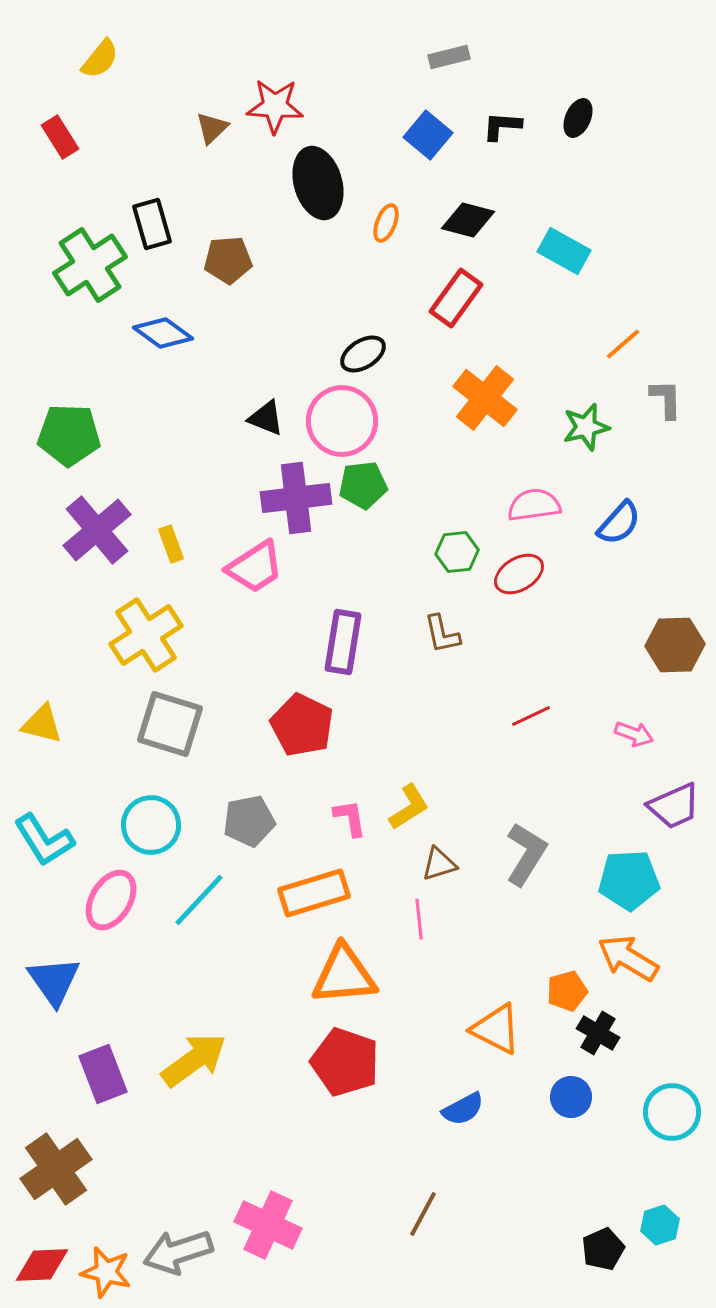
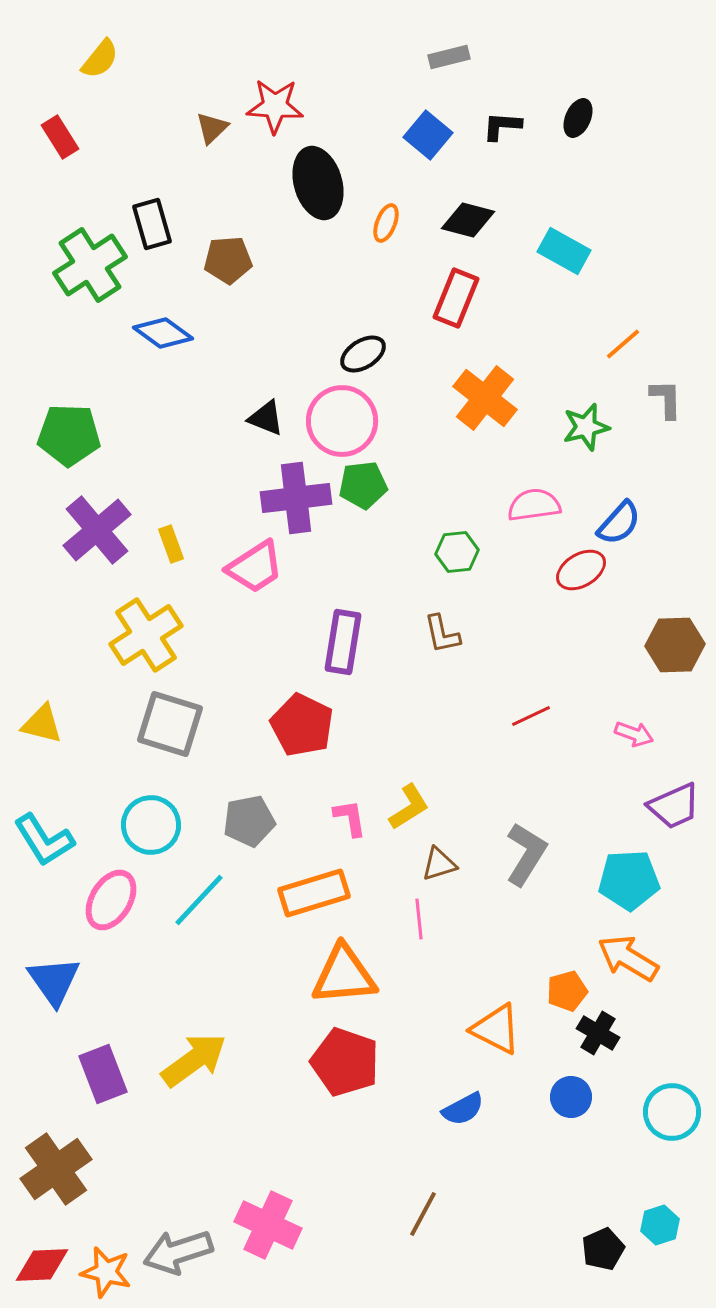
red rectangle at (456, 298): rotated 14 degrees counterclockwise
red ellipse at (519, 574): moved 62 px right, 4 px up
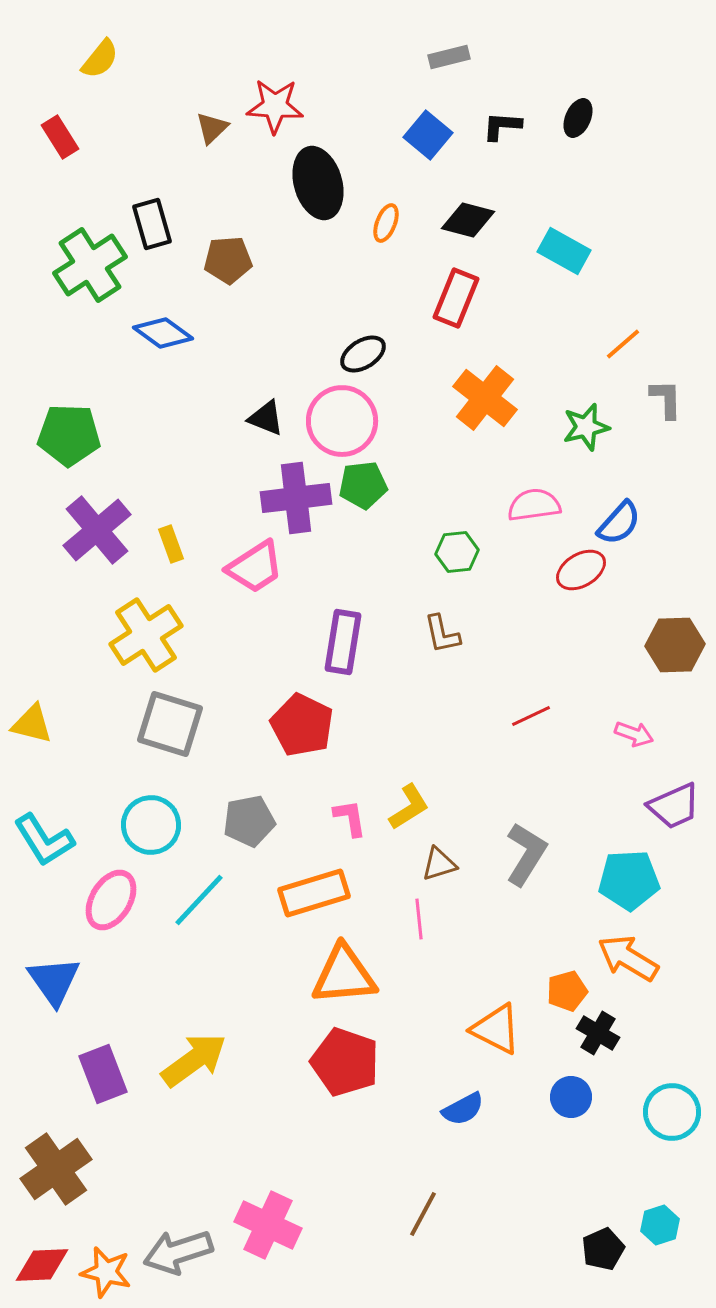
yellow triangle at (42, 724): moved 10 px left
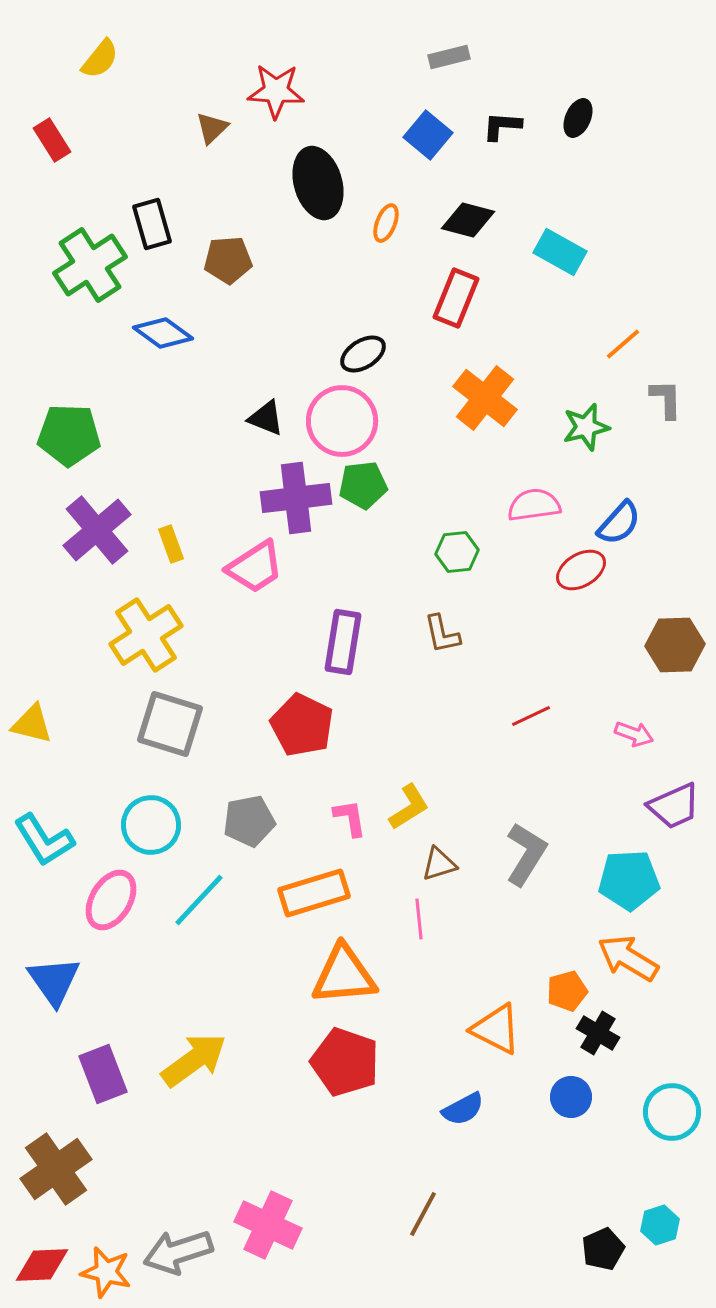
red star at (275, 106): moved 1 px right, 15 px up
red rectangle at (60, 137): moved 8 px left, 3 px down
cyan rectangle at (564, 251): moved 4 px left, 1 px down
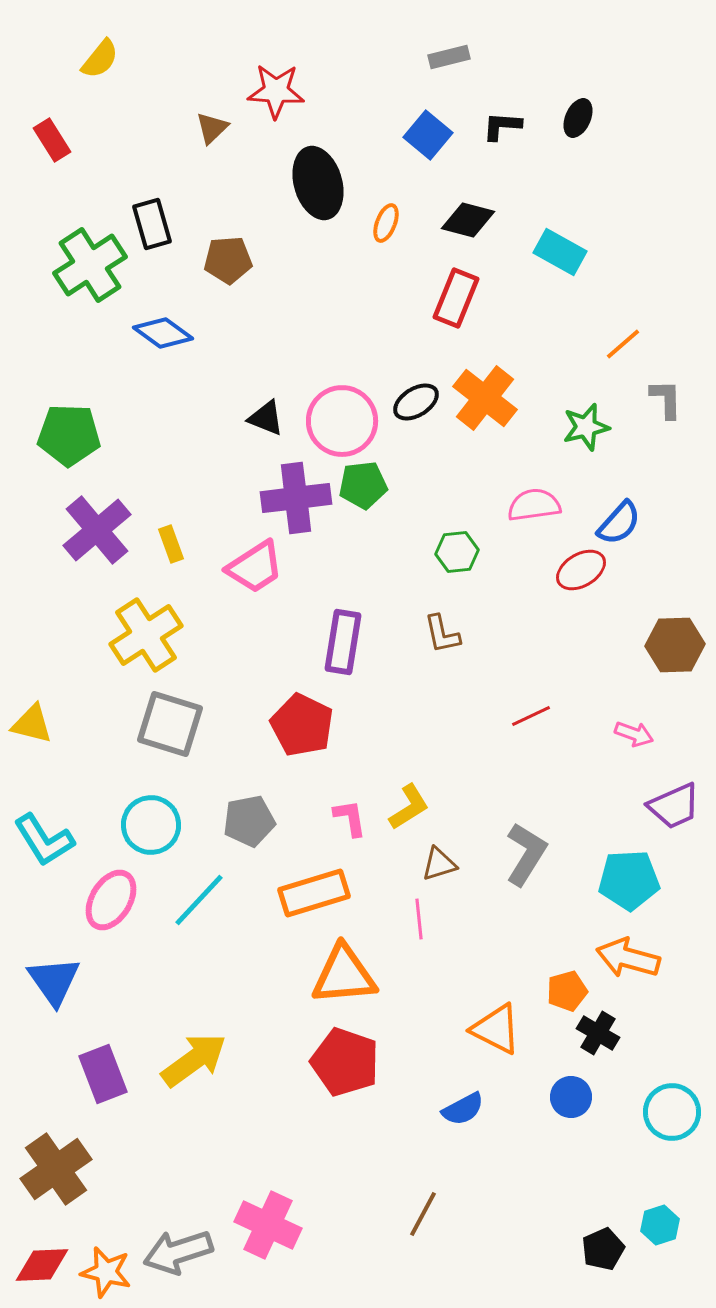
black ellipse at (363, 354): moved 53 px right, 48 px down
orange arrow at (628, 958): rotated 16 degrees counterclockwise
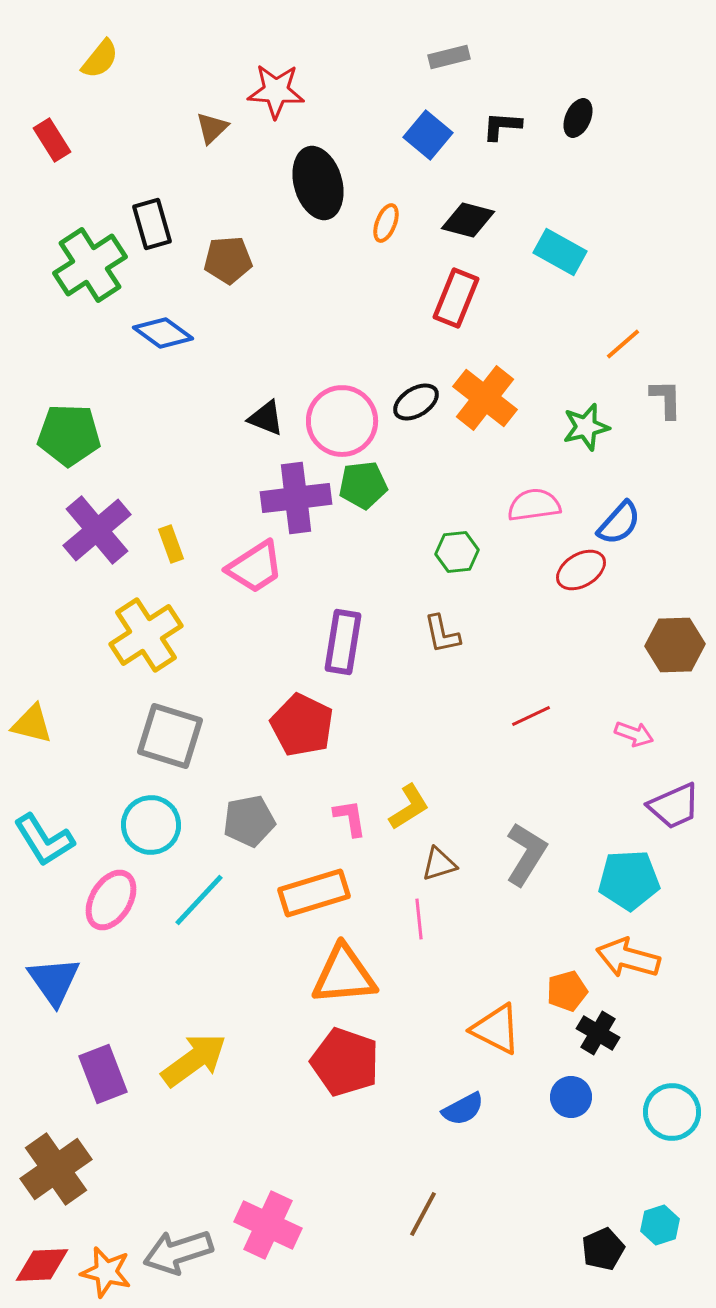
gray square at (170, 724): moved 12 px down
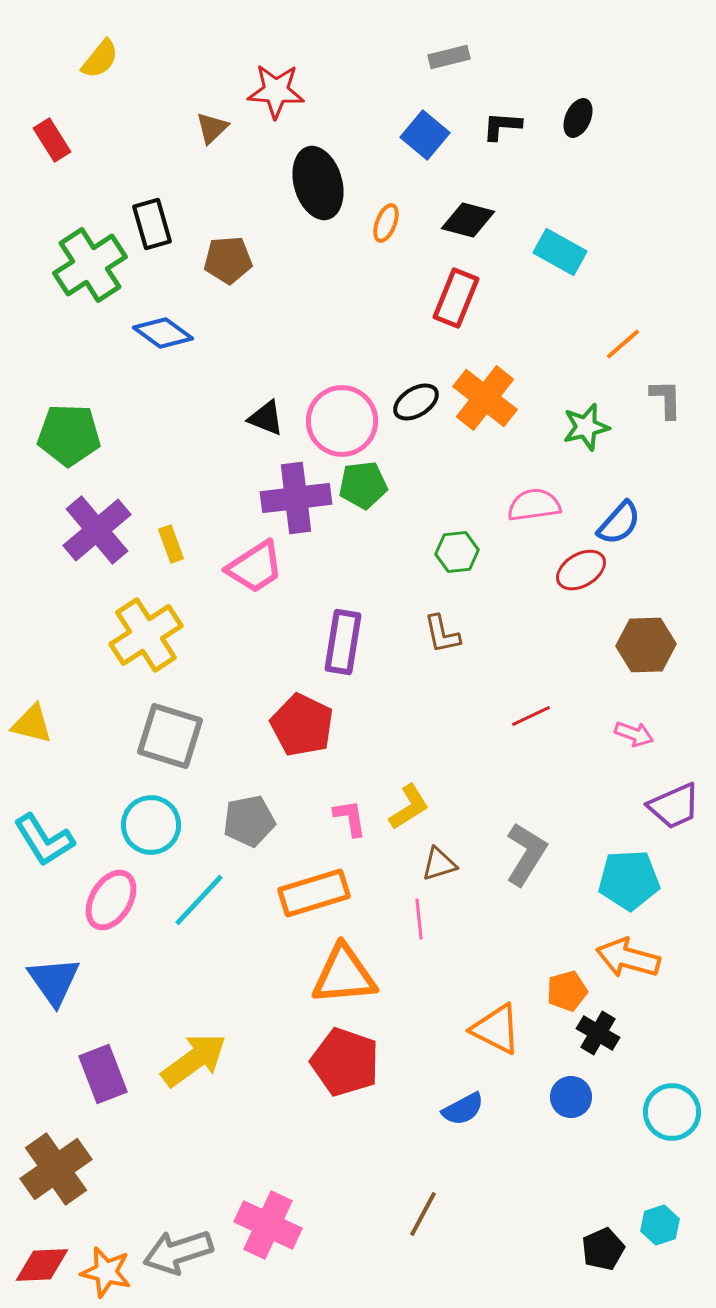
blue square at (428, 135): moved 3 px left
brown hexagon at (675, 645): moved 29 px left
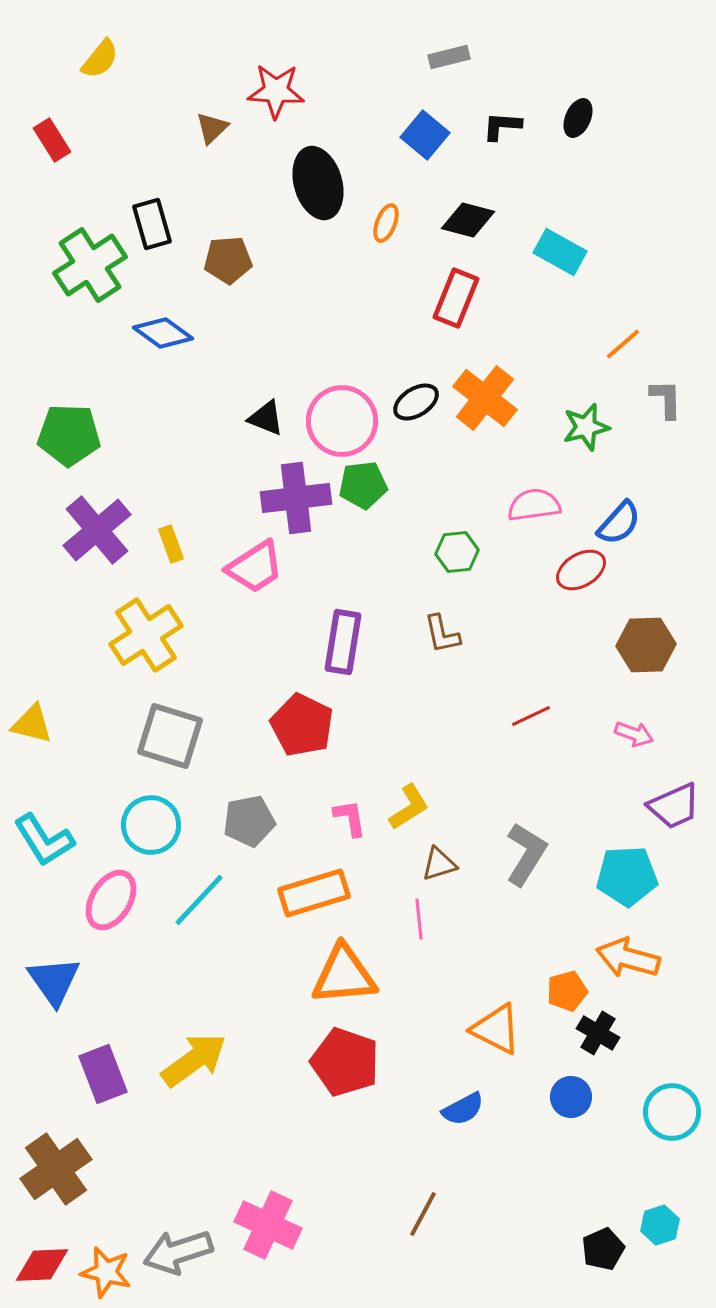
cyan pentagon at (629, 880): moved 2 px left, 4 px up
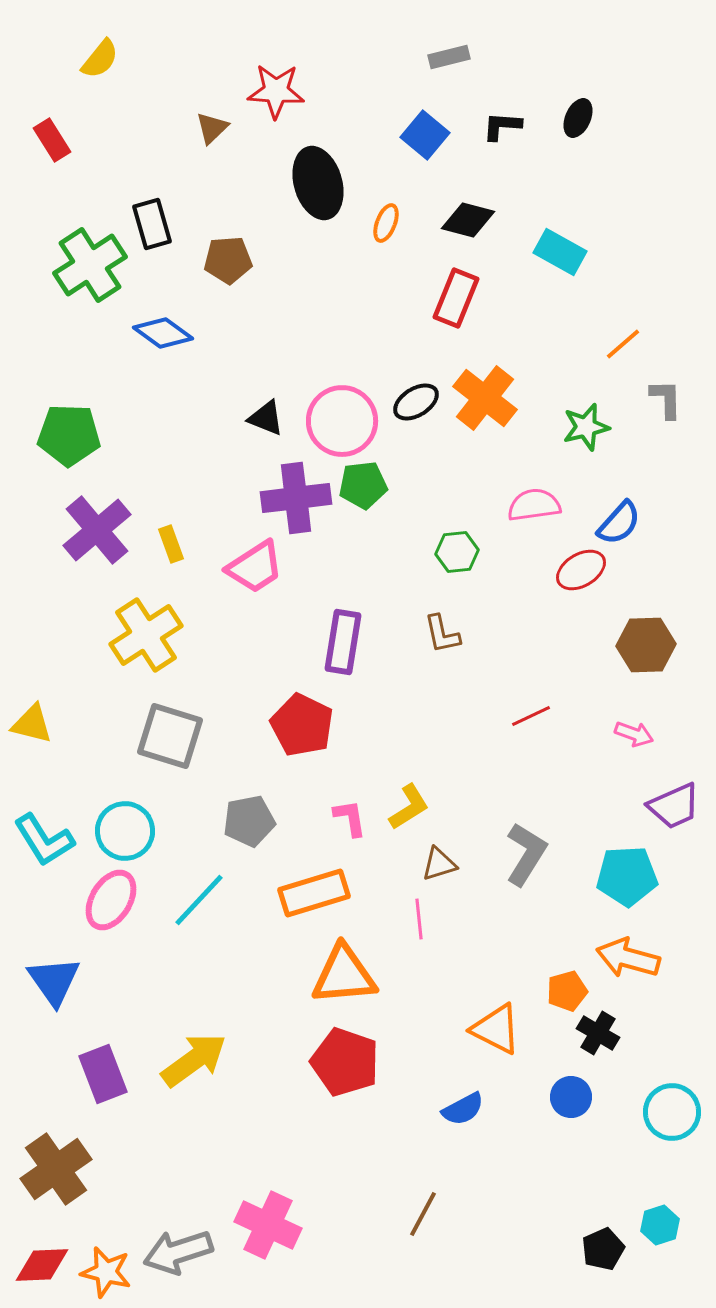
cyan circle at (151, 825): moved 26 px left, 6 px down
